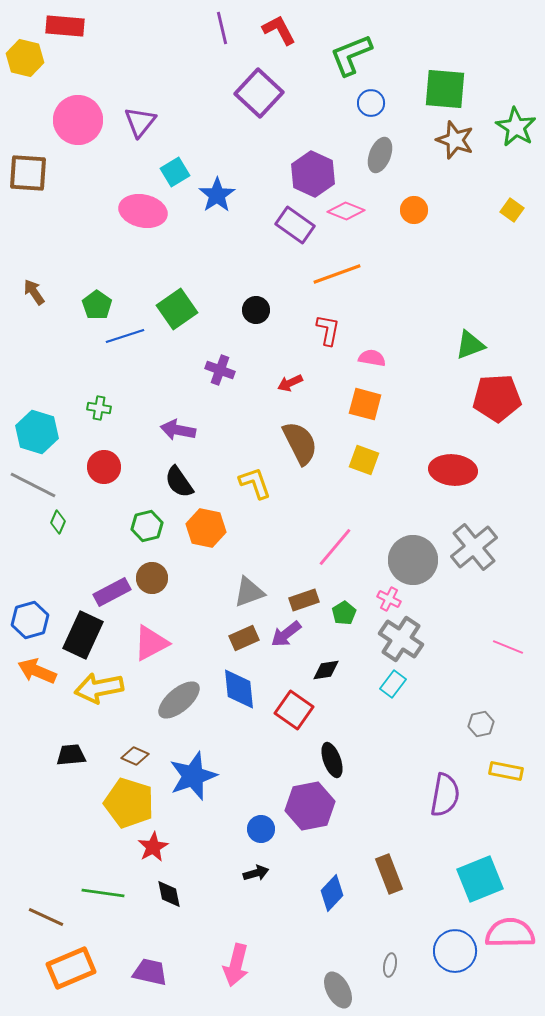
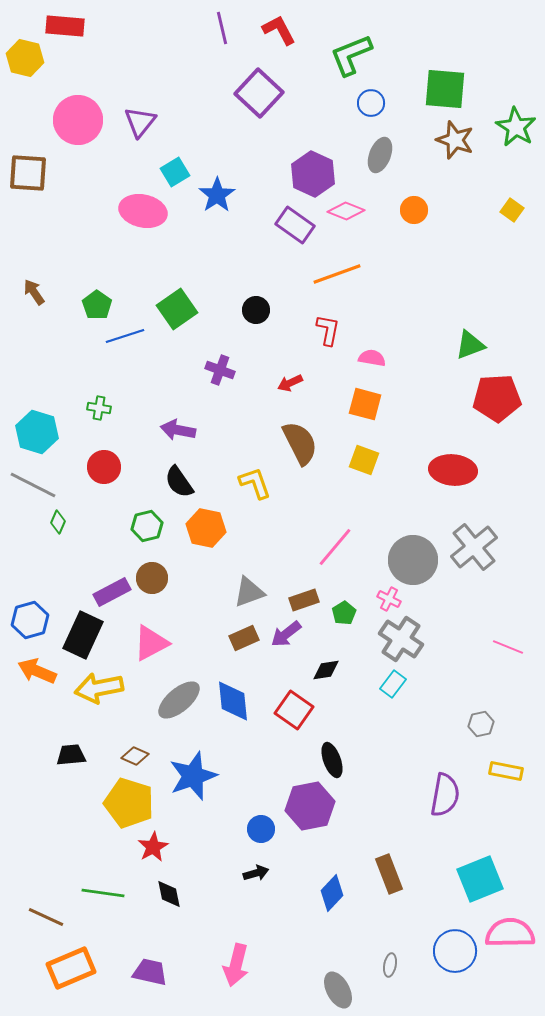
blue diamond at (239, 689): moved 6 px left, 12 px down
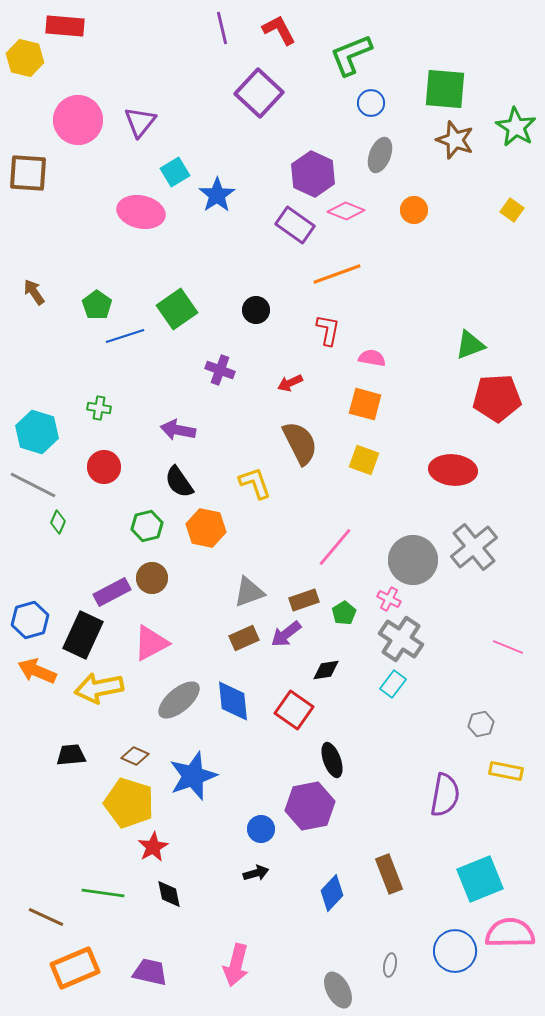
pink ellipse at (143, 211): moved 2 px left, 1 px down
orange rectangle at (71, 968): moved 4 px right
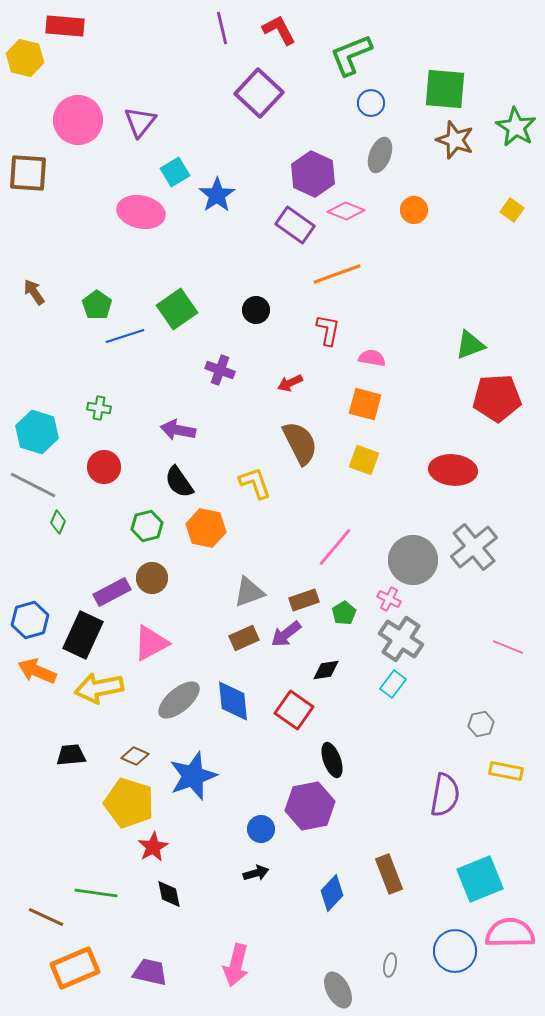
green line at (103, 893): moved 7 px left
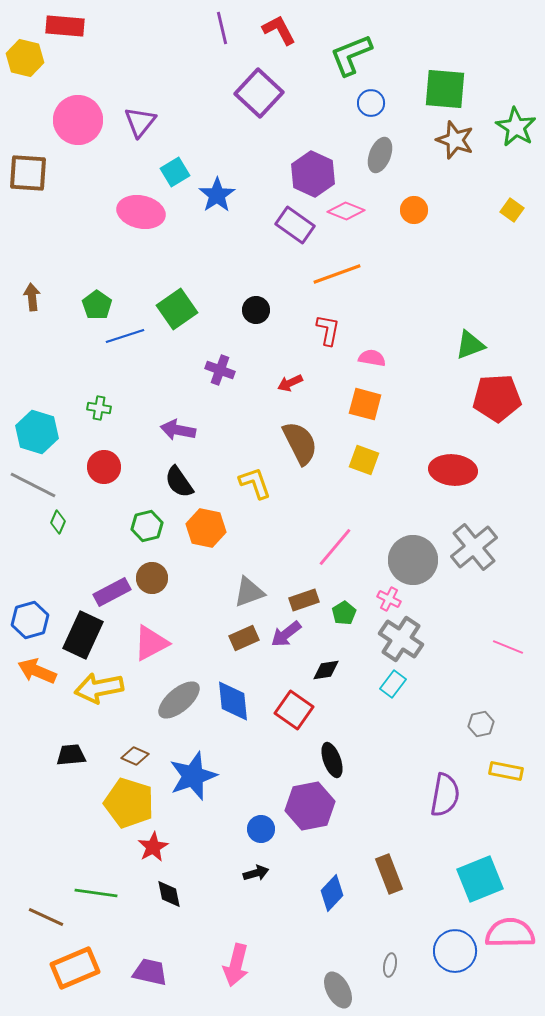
brown arrow at (34, 292): moved 2 px left, 5 px down; rotated 28 degrees clockwise
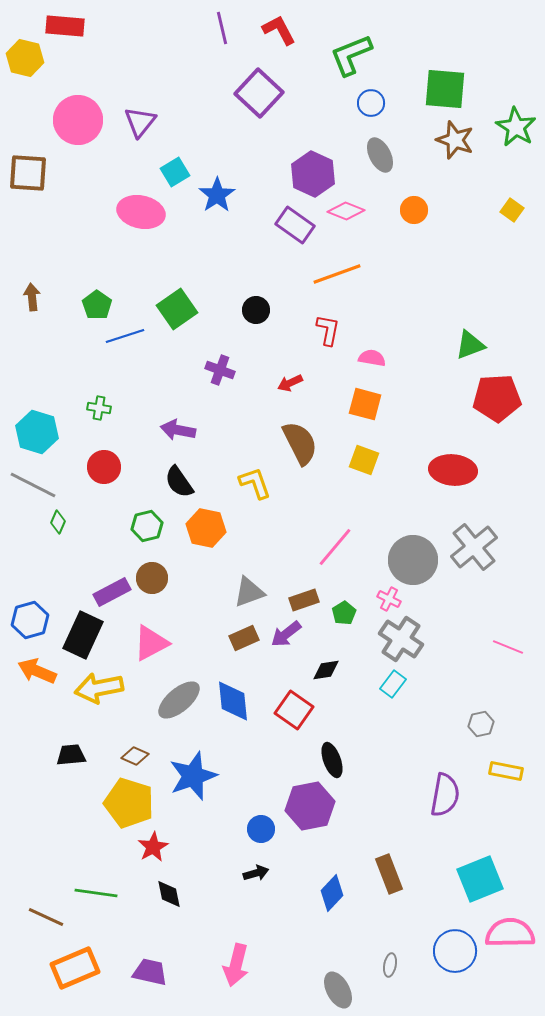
gray ellipse at (380, 155): rotated 48 degrees counterclockwise
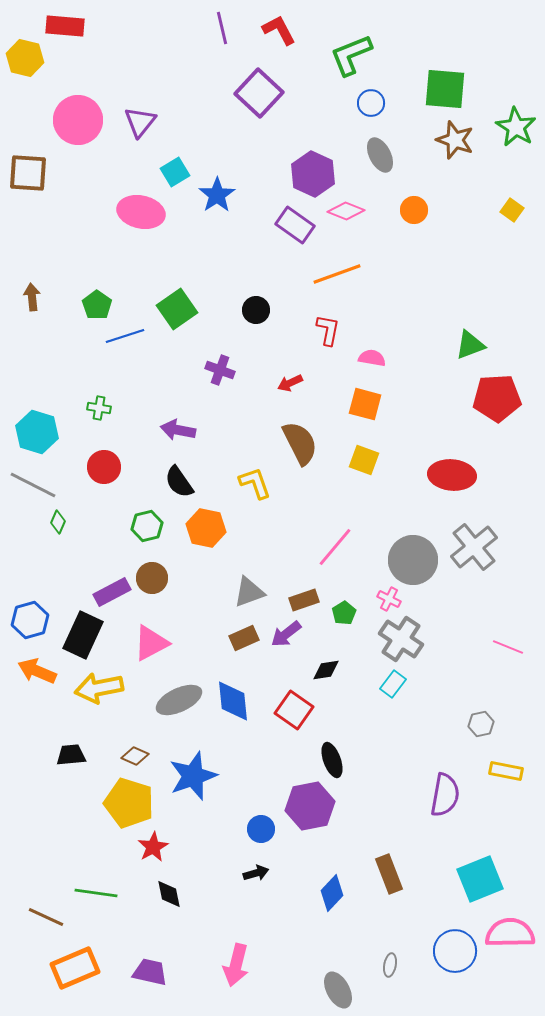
red ellipse at (453, 470): moved 1 px left, 5 px down
gray ellipse at (179, 700): rotated 15 degrees clockwise
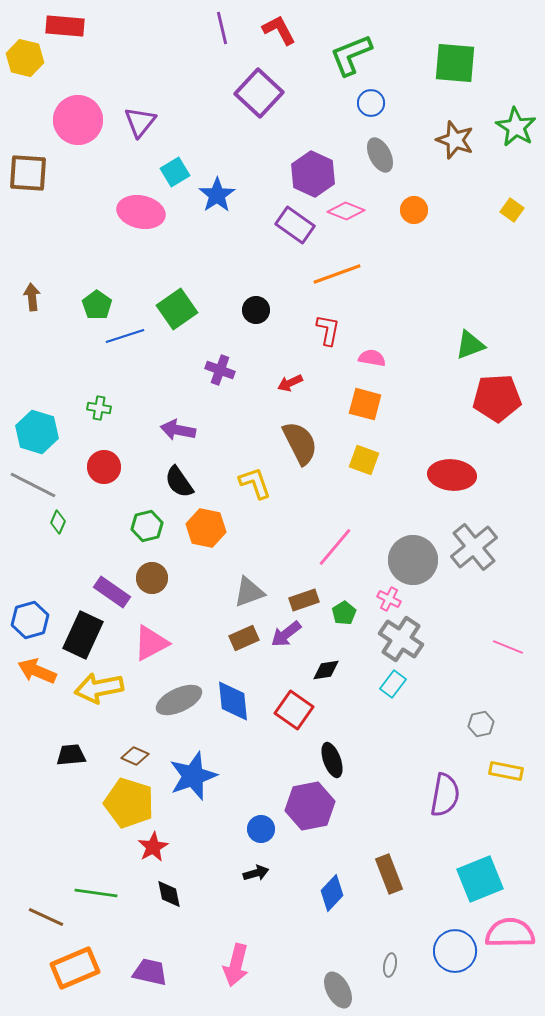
green square at (445, 89): moved 10 px right, 26 px up
purple rectangle at (112, 592): rotated 63 degrees clockwise
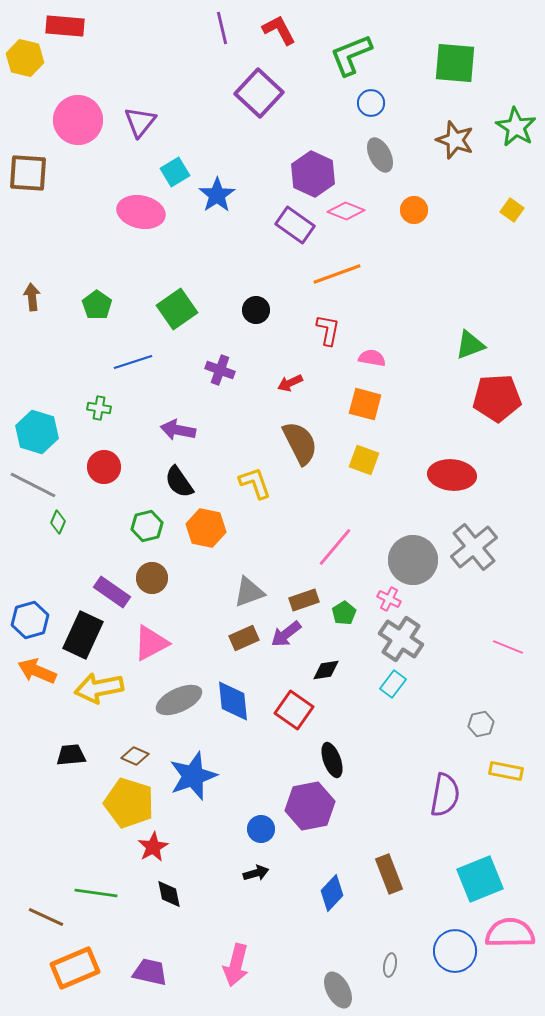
blue line at (125, 336): moved 8 px right, 26 px down
